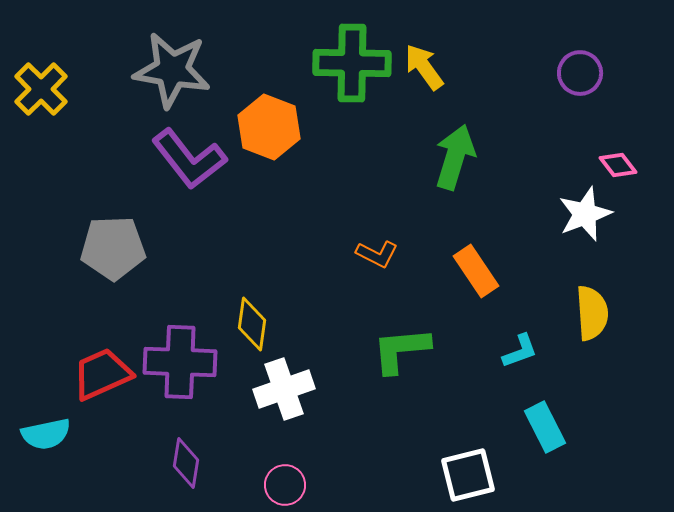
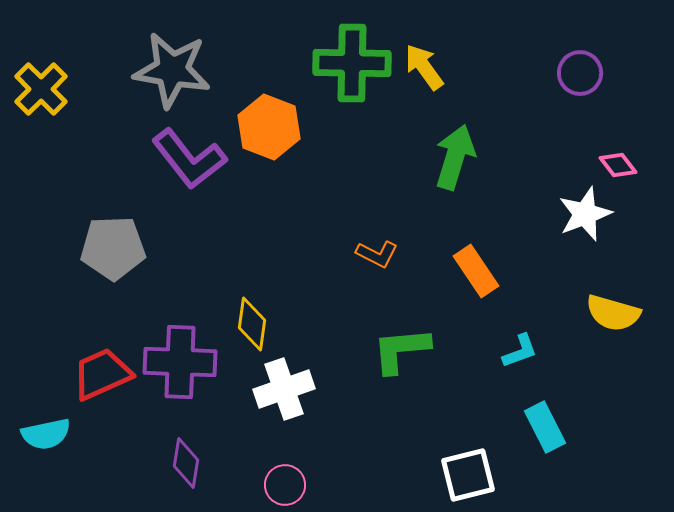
yellow semicircle: moved 21 px right; rotated 110 degrees clockwise
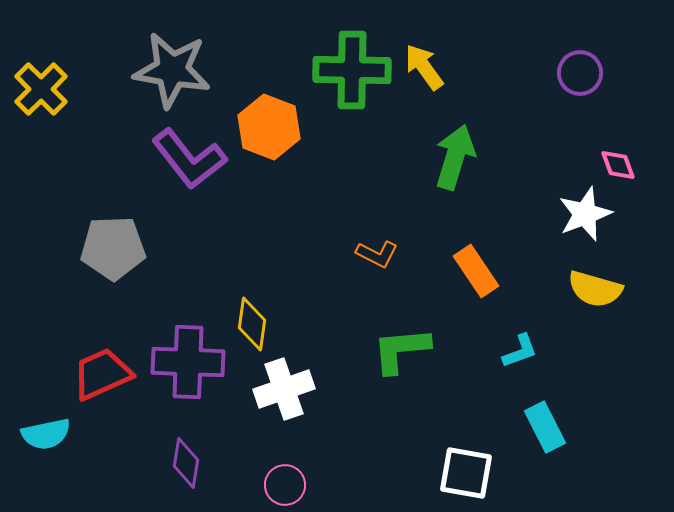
green cross: moved 7 px down
pink diamond: rotated 18 degrees clockwise
yellow semicircle: moved 18 px left, 24 px up
purple cross: moved 8 px right
white square: moved 2 px left, 2 px up; rotated 24 degrees clockwise
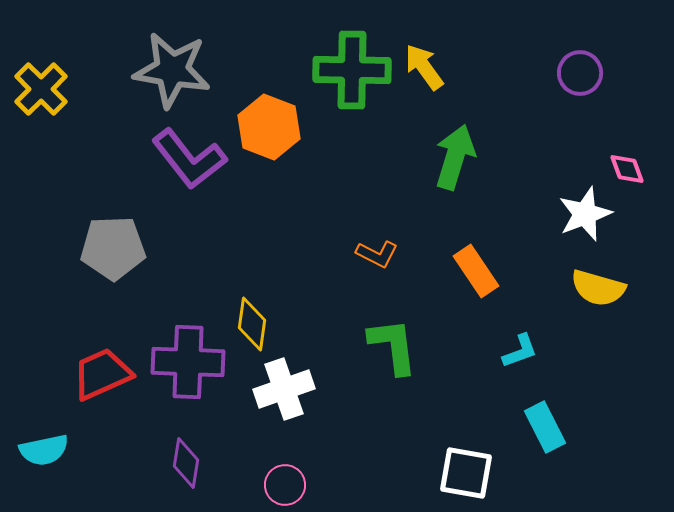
pink diamond: moved 9 px right, 4 px down
yellow semicircle: moved 3 px right, 1 px up
green L-shape: moved 8 px left, 4 px up; rotated 88 degrees clockwise
cyan semicircle: moved 2 px left, 16 px down
